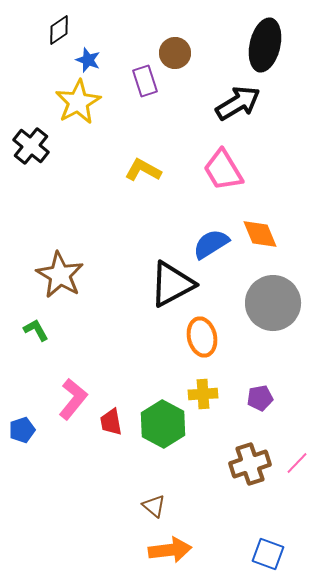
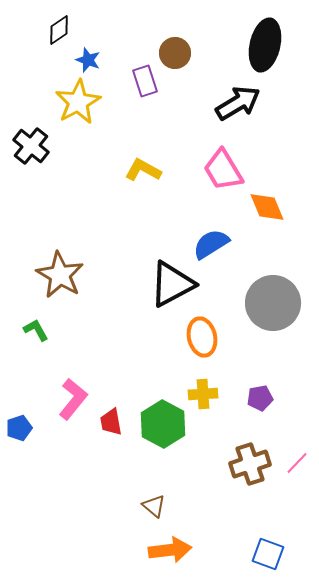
orange diamond: moved 7 px right, 27 px up
blue pentagon: moved 3 px left, 2 px up
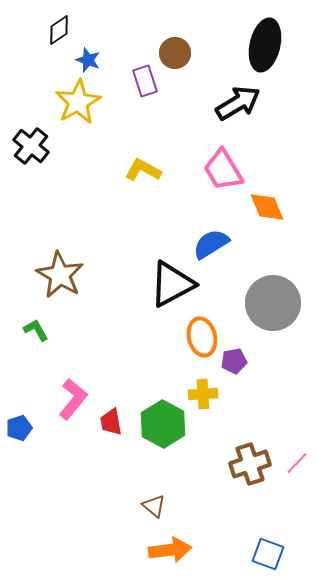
purple pentagon: moved 26 px left, 37 px up
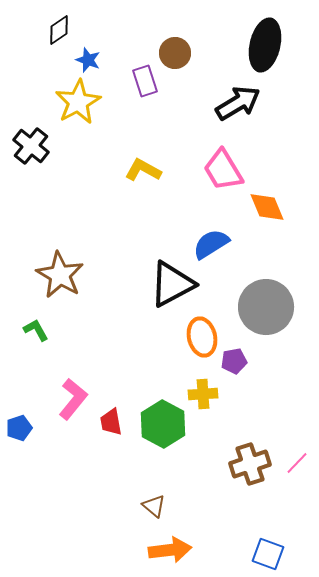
gray circle: moved 7 px left, 4 px down
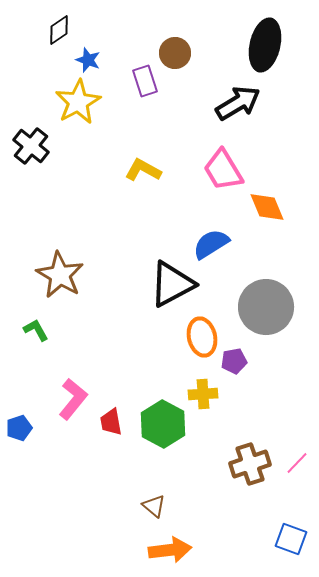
blue square: moved 23 px right, 15 px up
